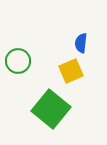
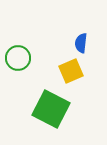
green circle: moved 3 px up
green square: rotated 12 degrees counterclockwise
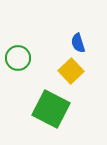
blue semicircle: moved 3 px left; rotated 24 degrees counterclockwise
yellow square: rotated 20 degrees counterclockwise
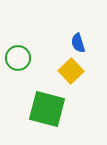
green square: moved 4 px left; rotated 12 degrees counterclockwise
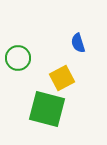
yellow square: moved 9 px left, 7 px down; rotated 15 degrees clockwise
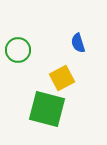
green circle: moved 8 px up
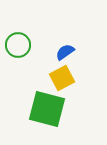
blue semicircle: moved 13 px left, 9 px down; rotated 72 degrees clockwise
green circle: moved 5 px up
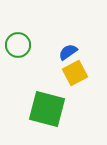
blue semicircle: moved 3 px right
yellow square: moved 13 px right, 5 px up
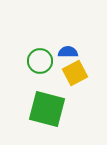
green circle: moved 22 px right, 16 px down
blue semicircle: rotated 36 degrees clockwise
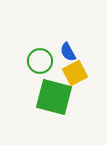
blue semicircle: rotated 120 degrees counterclockwise
green square: moved 7 px right, 12 px up
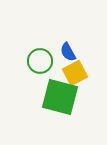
green square: moved 6 px right
